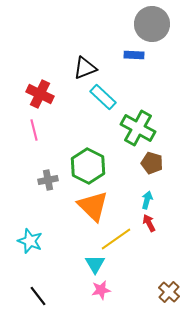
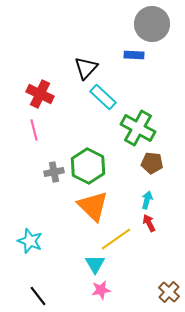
black triangle: moved 1 px right; rotated 25 degrees counterclockwise
brown pentagon: rotated 10 degrees counterclockwise
gray cross: moved 6 px right, 8 px up
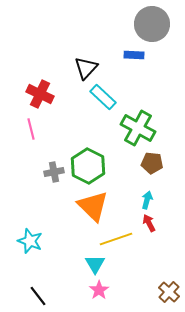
pink line: moved 3 px left, 1 px up
yellow line: rotated 16 degrees clockwise
pink star: moved 2 px left; rotated 24 degrees counterclockwise
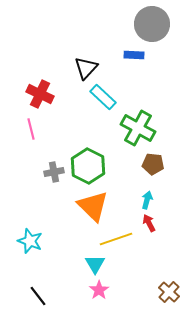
brown pentagon: moved 1 px right, 1 px down
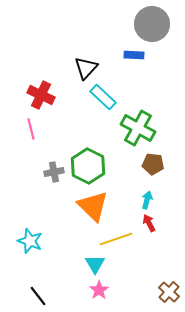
red cross: moved 1 px right, 1 px down
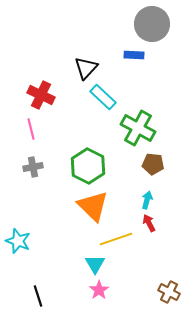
gray cross: moved 21 px left, 5 px up
cyan star: moved 12 px left
brown cross: rotated 15 degrees counterclockwise
black line: rotated 20 degrees clockwise
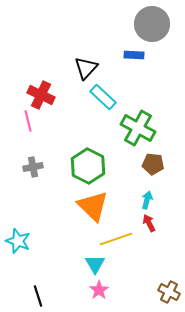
pink line: moved 3 px left, 8 px up
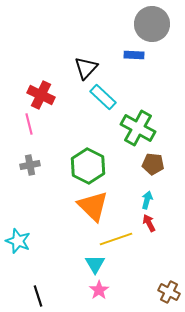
pink line: moved 1 px right, 3 px down
gray cross: moved 3 px left, 2 px up
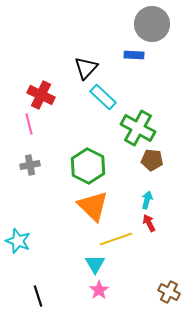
brown pentagon: moved 1 px left, 4 px up
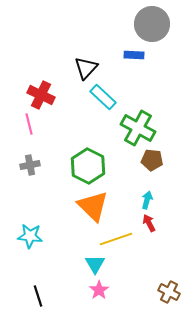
cyan star: moved 12 px right, 5 px up; rotated 15 degrees counterclockwise
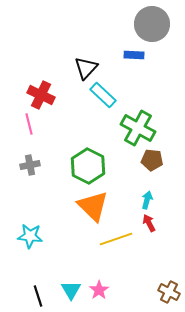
cyan rectangle: moved 2 px up
cyan triangle: moved 24 px left, 26 px down
